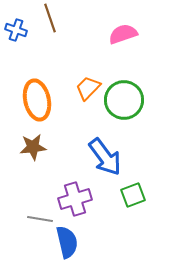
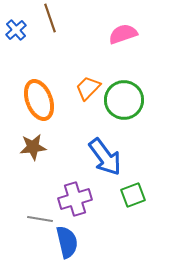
blue cross: rotated 30 degrees clockwise
orange ellipse: moved 2 px right; rotated 9 degrees counterclockwise
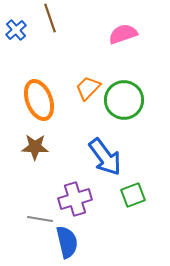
brown star: moved 2 px right; rotated 8 degrees clockwise
